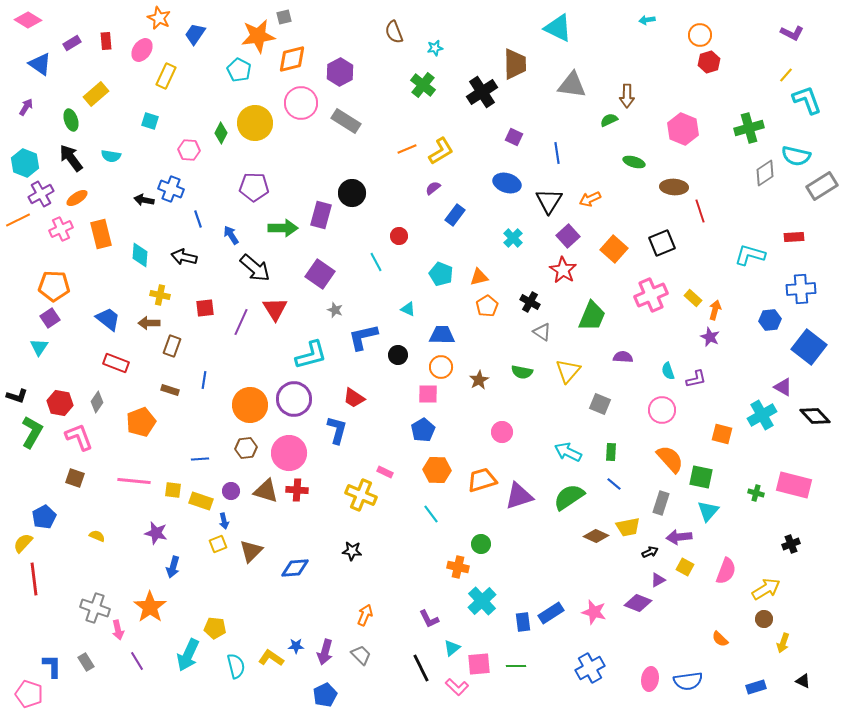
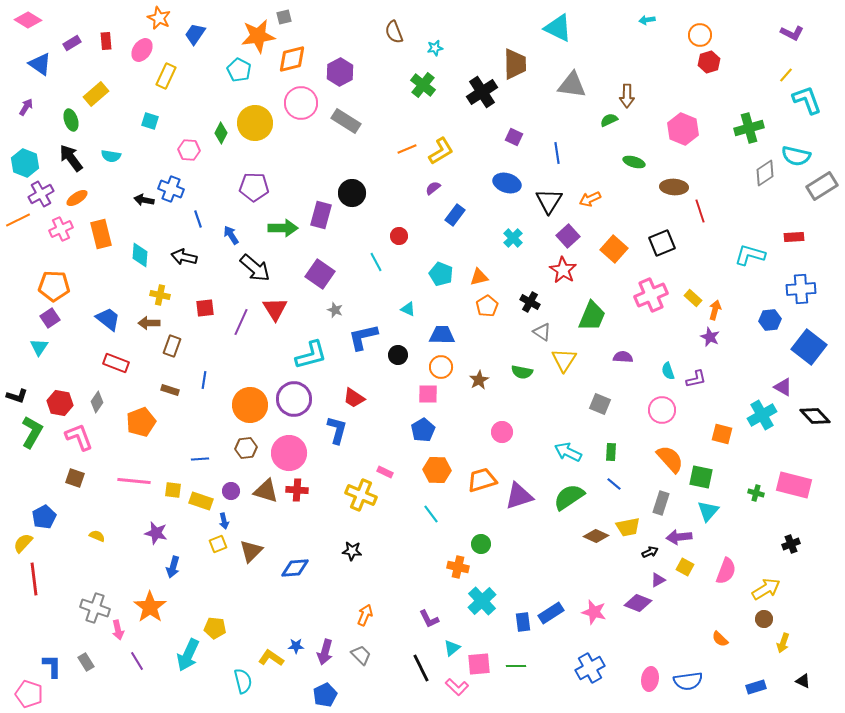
yellow triangle at (568, 371): moved 4 px left, 11 px up; rotated 8 degrees counterclockwise
cyan semicircle at (236, 666): moved 7 px right, 15 px down
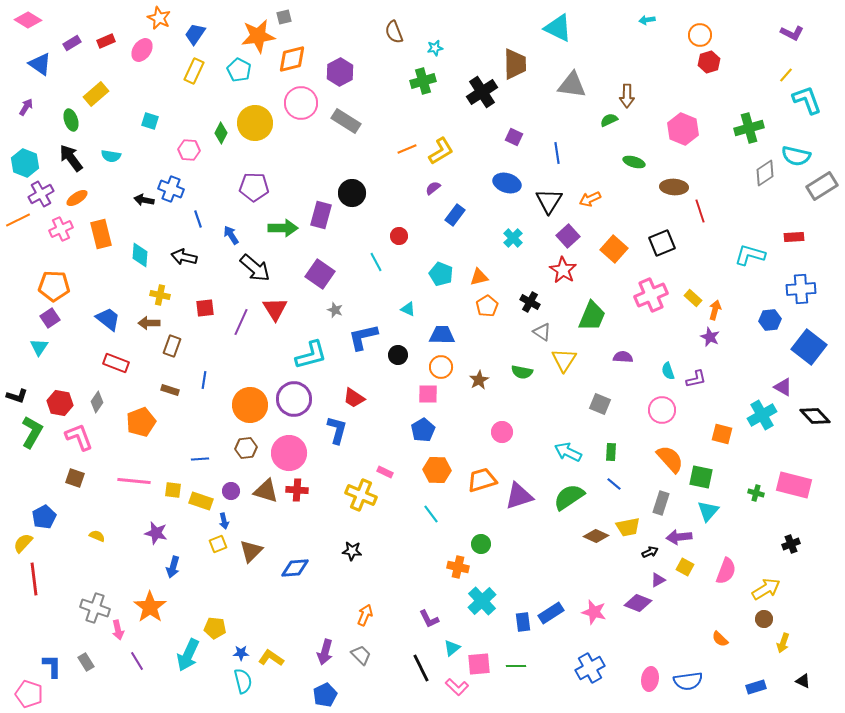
red rectangle at (106, 41): rotated 72 degrees clockwise
yellow rectangle at (166, 76): moved 28 px right, 5 px up
green cross at (423, 85): moved 4 px up; rotated 35 degrees clockwise
blue star at (296, 646): moved 55 px left, 7 px down
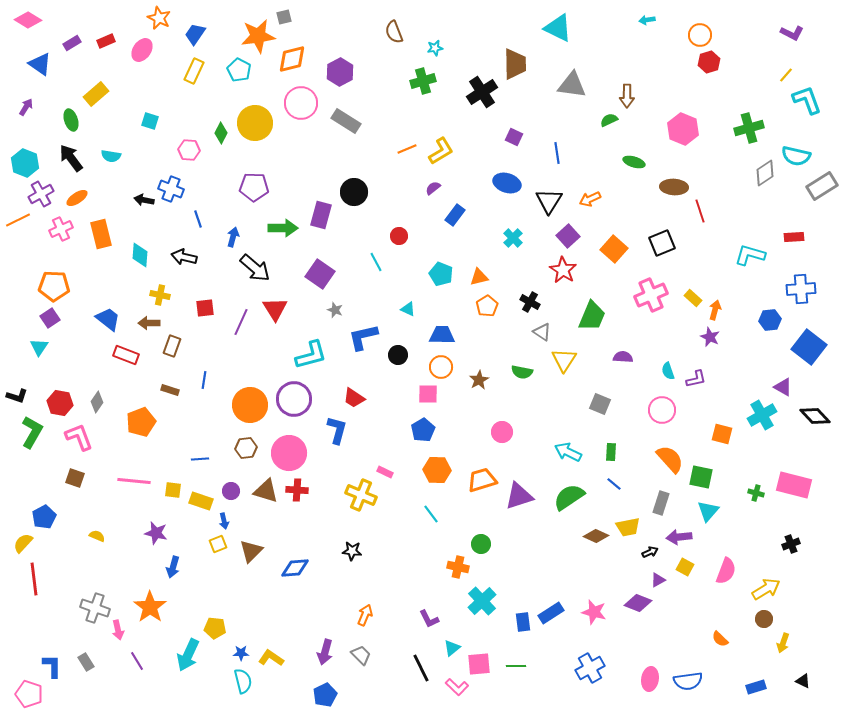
black circle at (352, 193): moved 2 px right, 1 px up
blue arrow at (231, 235): moved 2 px right, 2 px down; rotated 48 degrees clockwise
red rectangle at (116, 363): moved 10 px right, 8 px up
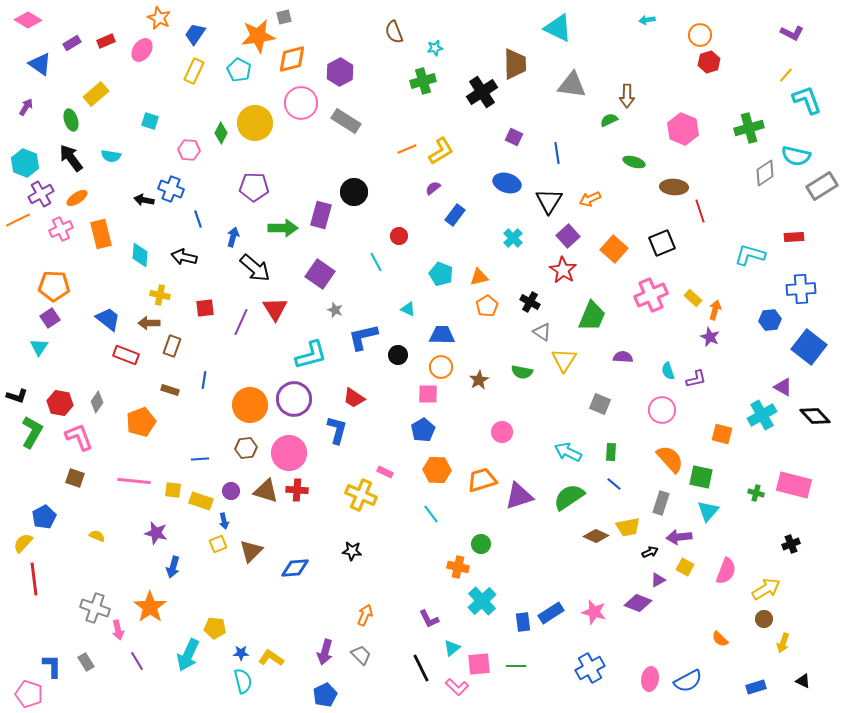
blue semicircle at (688, 681): rotated 20 degrees counterclockwise
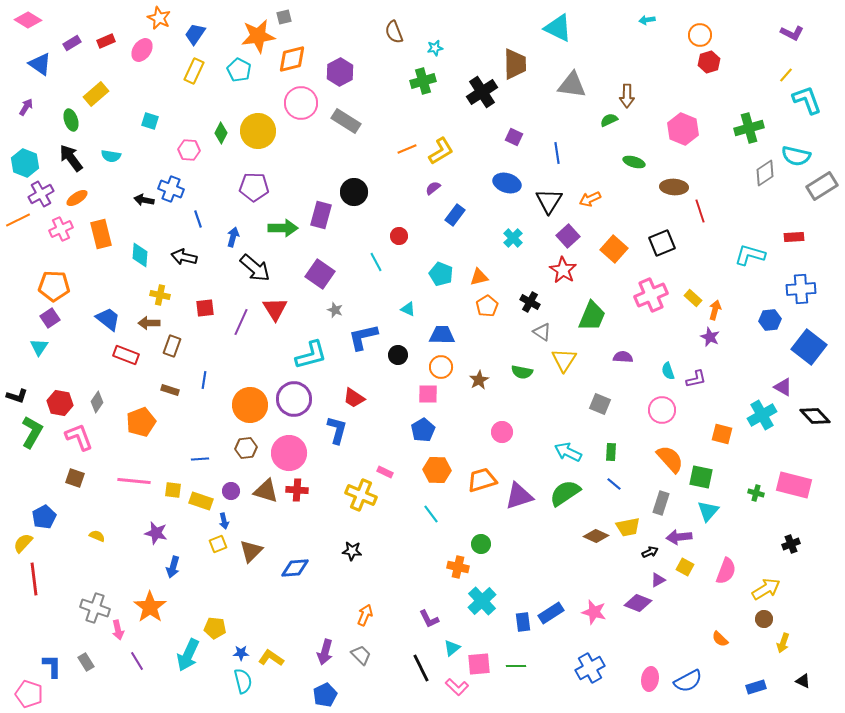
yellow circle at (255, 123): moved 3 px right, 8 px down
green semicircle at (569, 497): moved 4 px left, 4 px up
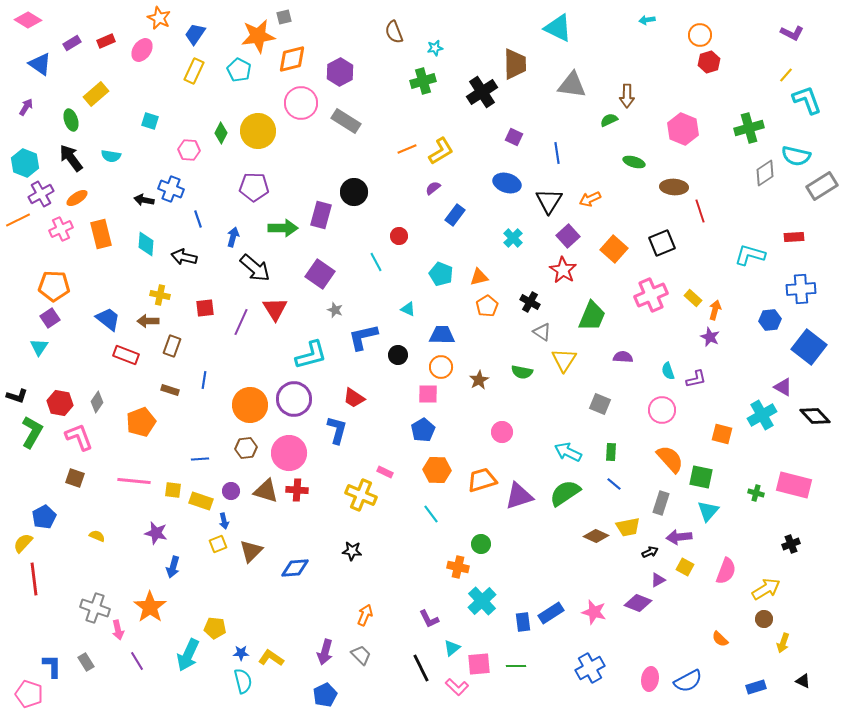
cyan diamond at (140, 255): moved 6 px right, 11 px up
brown arrow at (149, 323): moved 1 px left, 2 px up
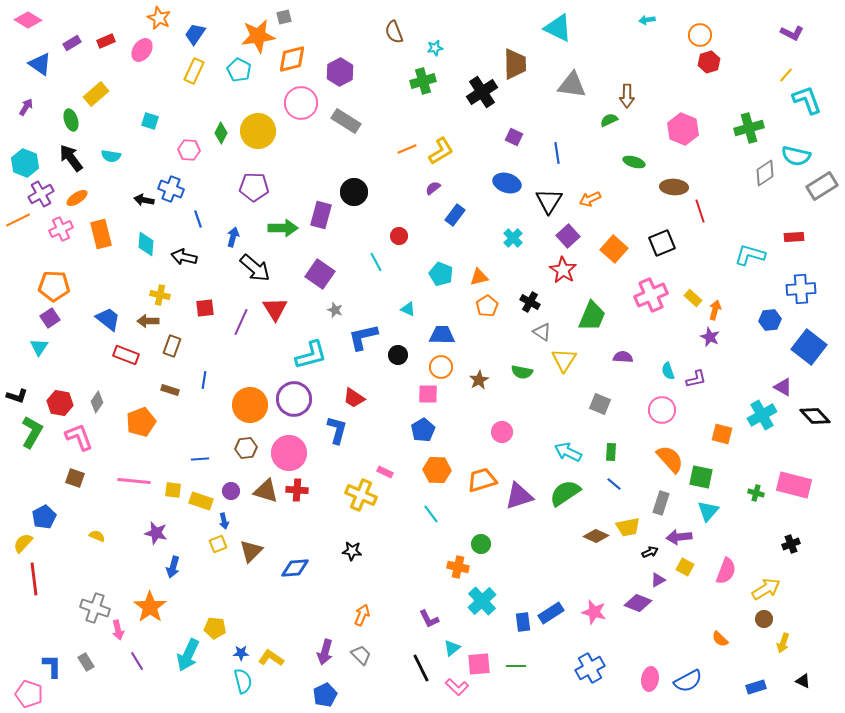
orange arrow at (365, 615): moved 3 px left
